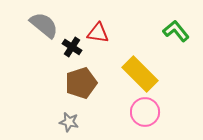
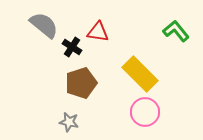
red triangle: moved 1 px up
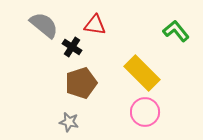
red triangle: moved 3 px left, 7 px up
yellow rectangle: moved 2 px right, 1 px up
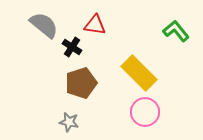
yellow rectangle: moved 3 px left
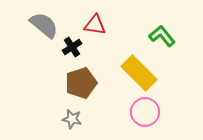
green L-shape: moved 14 px left, 5 px down
black cross: rotated 24 degrees clockwise
gray star: moved 3 px right, 3 px up
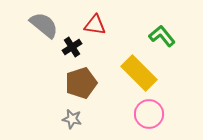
pink circle: moved 4 px right, 2 px down
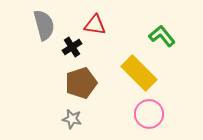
gray semicircle: rotated 36 degrees clockwise
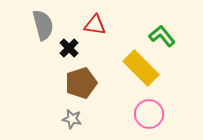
gray semicircle: moved 1 px left
black cross: moved 3 px left, 1 px down; rotated 12 degrees counterclockwise
yellow rectangle: moved 2 px right, 5 px up
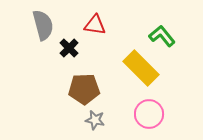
brown pentagon: moved 3 px right, 6 px down; rotated 16 degrees clockwise
gray star: moved 23 px right, 1 px down
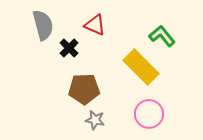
red triangle: rotated 15 degrees clockwise
yellow rectangle: moved 1 px up
